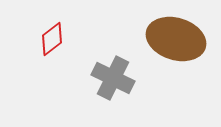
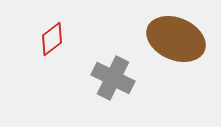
brown ellipse: rotated 6 degrees clockwise
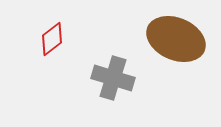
gray cross: rotated 9 degrees counterclockwise
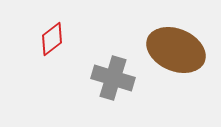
brown ellipse: moved 11 px down
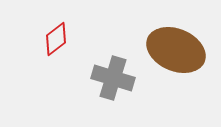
red diamond: moved 4 px right
